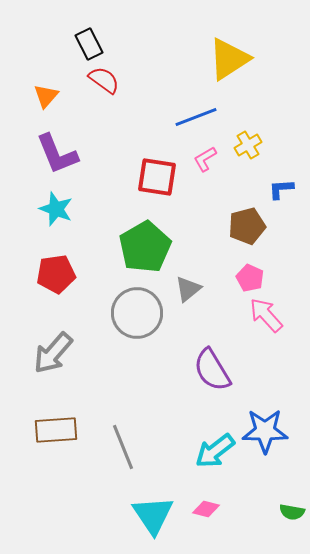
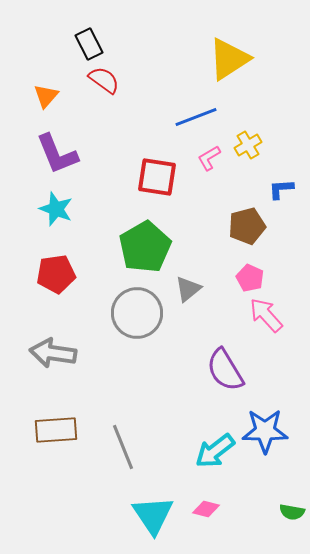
pink L-shape: moved 4 px right, 1 px up
gray arrow: rotated 57 degrees clockwise
purple semicircle: moved 13 px right
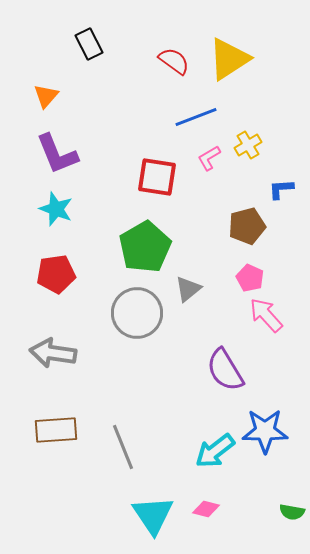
red semicircle: moved 70 px right, 19 px up
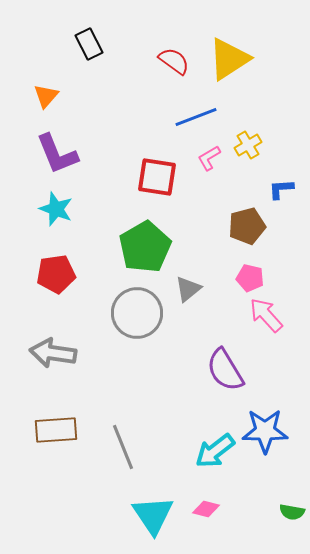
pink pentagon: rotated 12 degrees counterclockwise
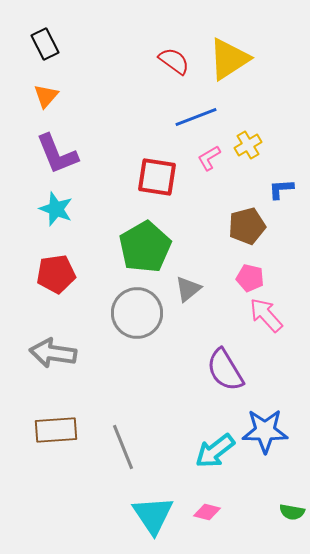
black rectangle: moved 44 px left
pink diamond: moved 1 px right, 3 px down
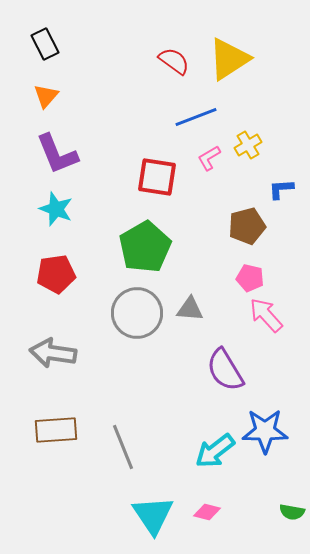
gray triangle: moved 2 px right, 20 px down; rotated 44 degrees clockwise
